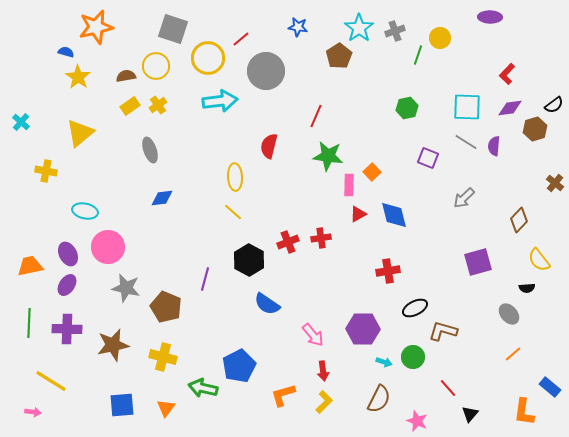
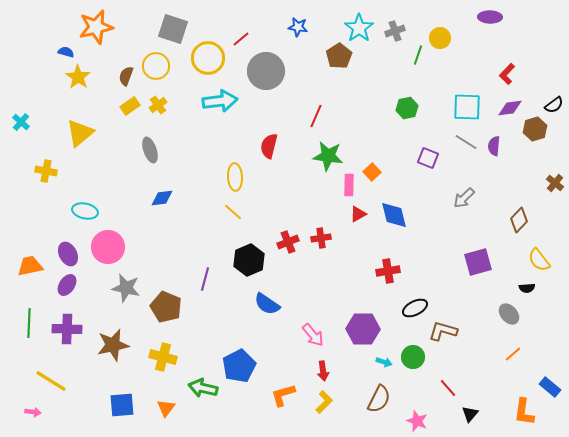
brown semicircle at (126, 76): rotated 60 degrees counterclockwise
black hexagon at (249, 260): rotated 8 degrees clockwise
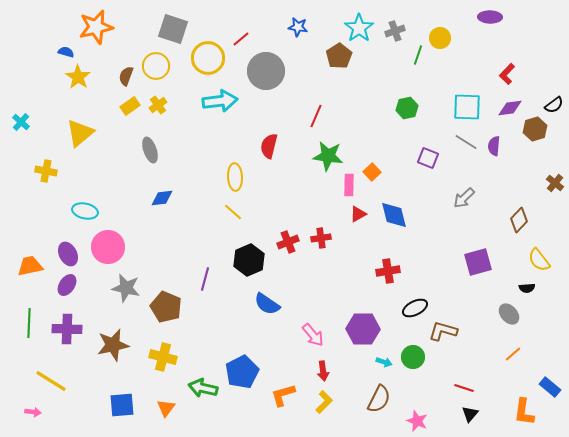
blue pentagon at (239, 366): moved 3 px right, 6 px down
red line at (448, 388): moved 16 px right; rotated 30 degrees counterclockwise
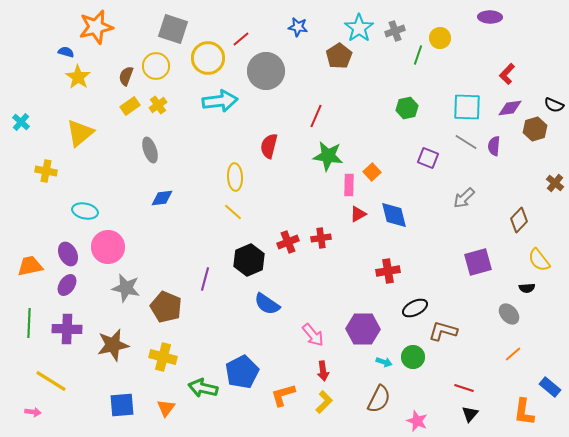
black semicircle at (554, 105): rotated 60 degrees clockwise
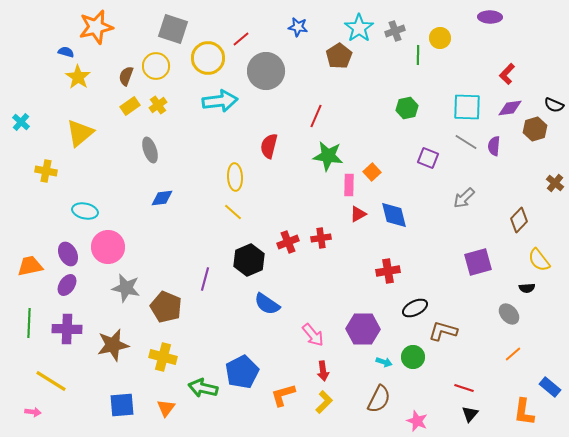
green line at (418, 55): rotated 18 degrees counterclockwise
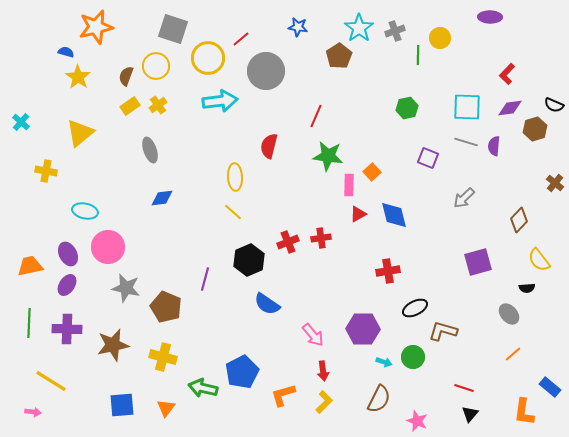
gray line at (466, 142): rotated 15 degrees counterclockwise
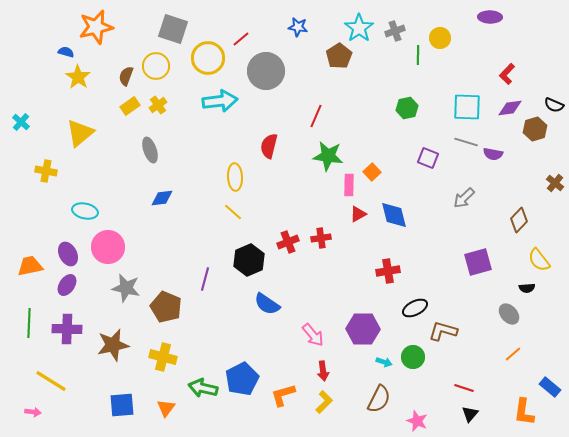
purple semicircle at (494, 146): moved 1 px left, 8 px down; rotated 84 degrees counterclockwise
blue pentagon at (242, 372): moved 7 px down
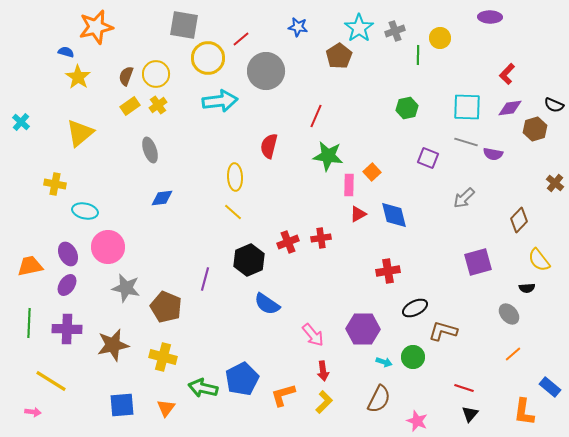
gray square at (173, 29): moved 11 px right, 4 px up; rotated 8 degrees counterclockwise
yellow circle at (156, 66): moved 8 px down
yellow cross at (46, 171): moved 9 px right, 13 px down
